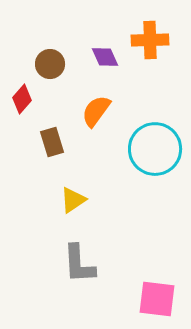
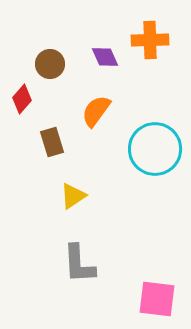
yellow triangle: moved 4 px up
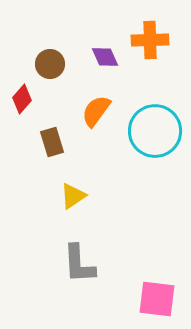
cyan circle: moved 18 px up
